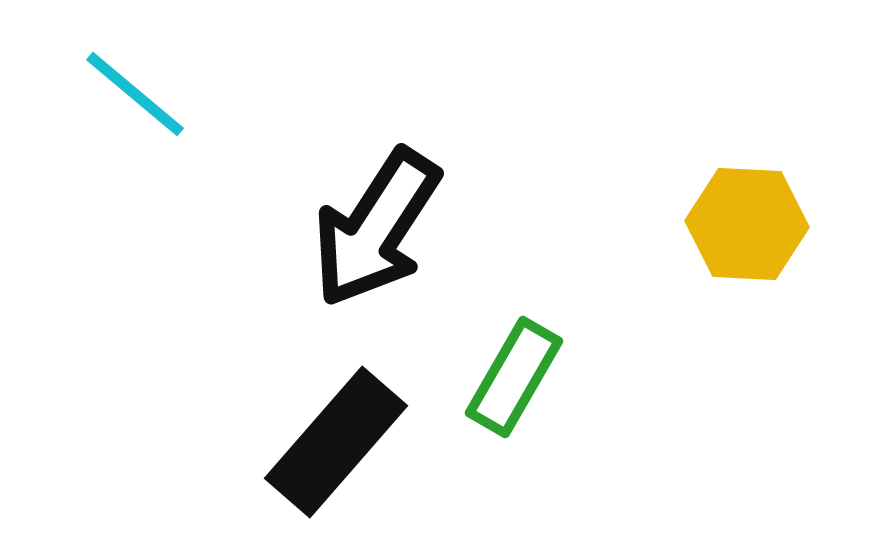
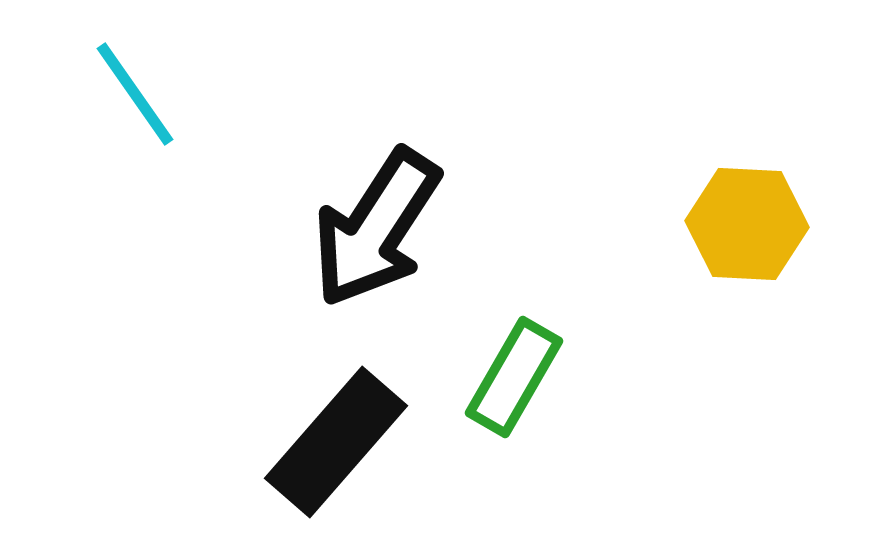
cyan line: rotated 15 degrees clockwise
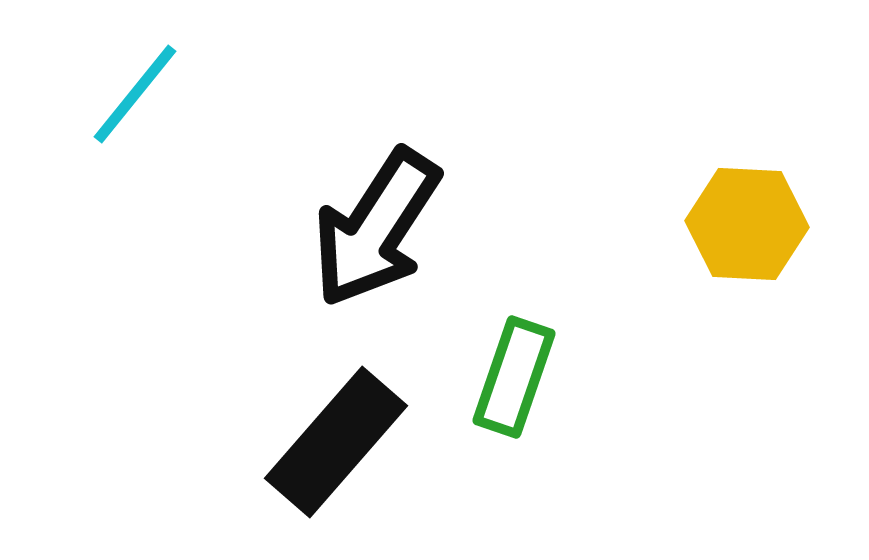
cyan line: rotated 74 degrees clockwise
green rectangle: rotated 11 degrees counterclockwise
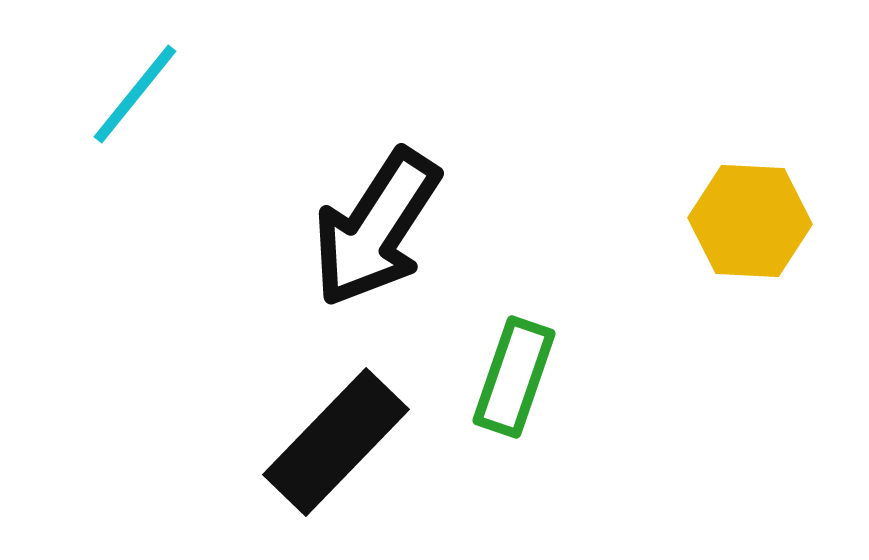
yellow hexagon: moved 3 px right, 3 px up
black rectangle: rotated 3 degrees clockwise
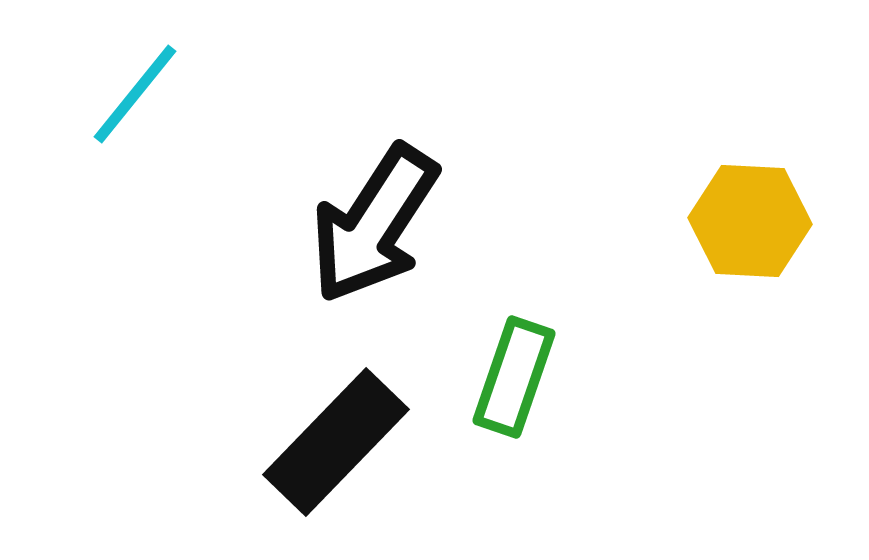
black arrow: moved 2 px left, 4 px up
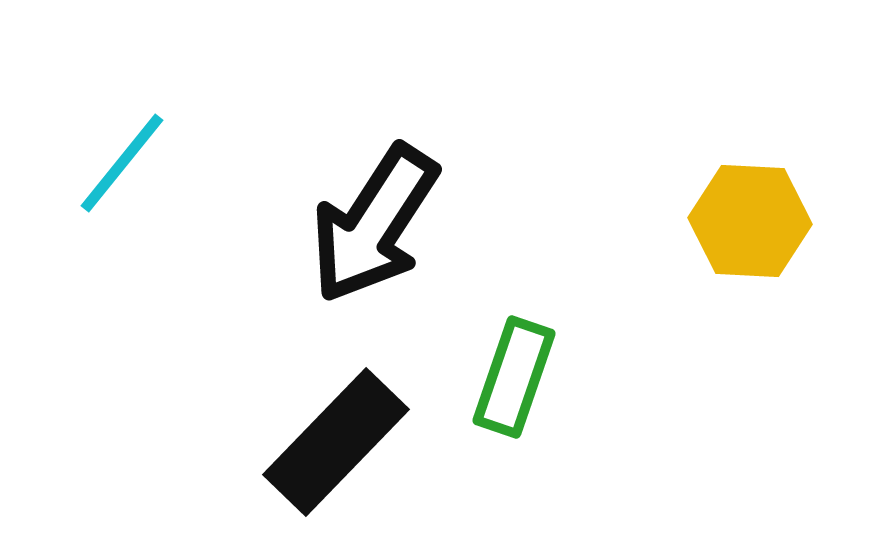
cyan line: moved 13 px left, 69 px down
